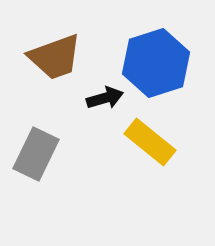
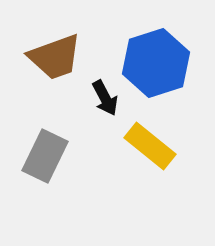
black arrow: rotated 78 degrees clockwise
yellow rectangle: moved 4 px down
gray rectangle: moved 9 px right, 2 px down
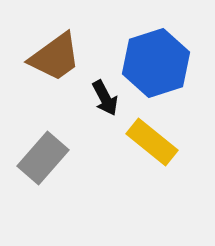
brown trapezoid: rotated 16 degrees counterclockwise
yellow rectangle: moved 2 px right, 4 px up
gray rectangle: moved 2 px left, 2 px down; rotated 15 degrees clockwise
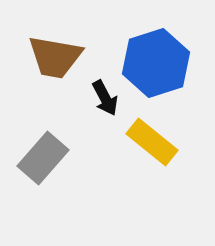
brown trapezoid: rotated 46 degrees clockwise
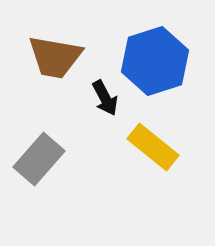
blue hexagon: moved 1 px left, 2 px up
yellow rectangle: moved 1 px right, 5 px down
gray rectangle: moved 4 px left, 1 px down
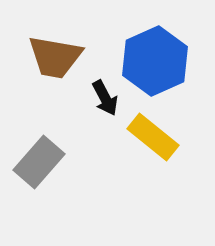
blue hexagon: rotated 6 degrees counterclockwise
yellow rectangle: moved 10 px up
gray rectangle: moved 3 px down
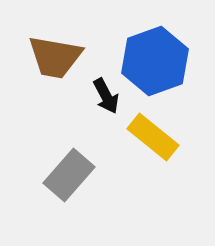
blue hexagon: rotated 4 degrees clockwise
black arrow: moved 1 px right, 2 px up
gray rectangle: moved 30 px right, 13 px down
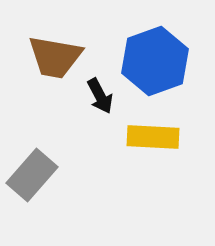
black arrow: moved 6 px left
yellow rectangle: rotated 36 degrees counterclockwise
gray rectangle: moved 37 px left
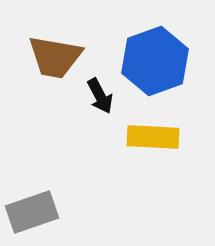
gray rectangle: moved 37 px down; rotated 30 degrees clockwise
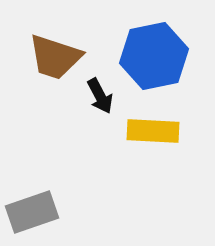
brown trapezoid: rotated 8 degrees clockwise
blue hexagon: moved 1 px left, 5 px up; rotated 8 degrees clockwise
yellow rectangle: moved 6 px up
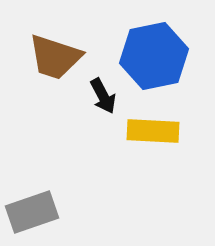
black arrow: moved 3 px right
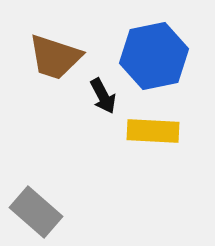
gray rectangle: moved 4 px right; rotated 60 degrees clockwise
